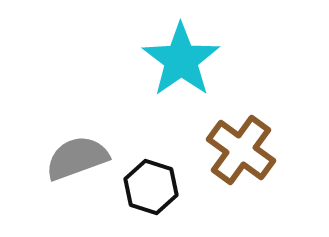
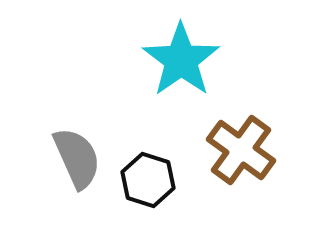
gray semicircle: rotated 86 degrees clockwise
black hexagon: moved 3 px left, 7 px up
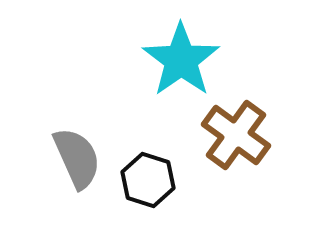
brown cross: moved 5 px left, 15 px up
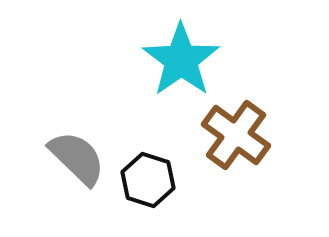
gray semicircle: rotated 22 degrees counterclockwise
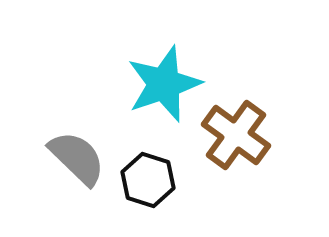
cyan star: moved 17 px left, 24 px down; rotated 16 degrees clockwise
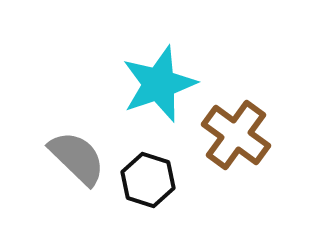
cyan star: moved 5 px left
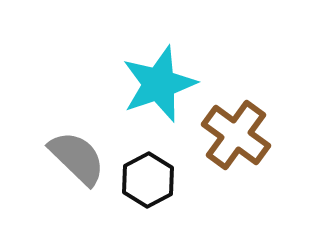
black hexagon: rotated 14 degrees clockwise
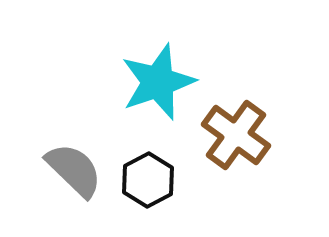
cyan star: moved 1 px left, 2 px up
gray semicircle: moved 3 px left, 12 px down
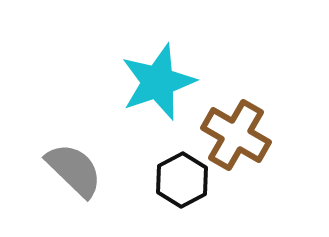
brown cross: rotated 6 degrees counterclockwise
black hexagon: moved 34 px right
